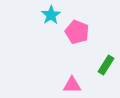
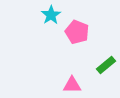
green rectangle: rotated 18 degrees clockwise
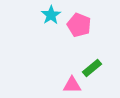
pink pentagon: moved 2 px right, 7 px up
green rectangle: moved 14 px left, 3 px down
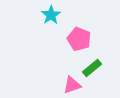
pink pentagon: moved 14 px down
pink triangle: rotated 18 degrees counterclockwise
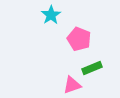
green rectangle: rotated 18 degrees clockwise
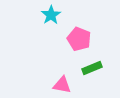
pink triangle: moved 10 px left; rotated 30 degrees clockwise
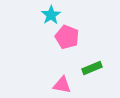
pink pentagon: moved 12 px left, 2 px up
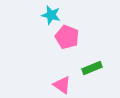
cyan star: rotated 24 degrees counterclockwise
pink triangle: rotated 24 degrees clockwise
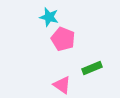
cyan star: moved 2 px left, 2 px down
pink pentagon: moved 4 px left, 2 px down
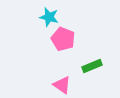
green rectangle: moved 2 px up
